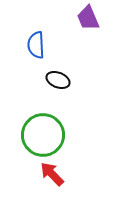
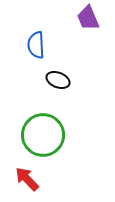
red arrow: moved 25 px left, 5 px down
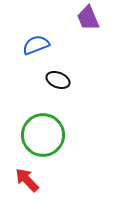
blue semicircle: rotated 72 degrees clockwise
red arrow: moved 1 px down
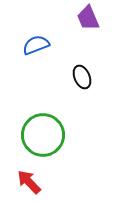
black ellipse: moved 24 px right, 3 px up; rotated 45 degrees clockwise
red arrow: moved 2 px right, 2 px down
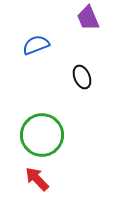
green circle: moved 1 px left
red arrow: moved 8 px right, 3 px up
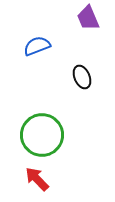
blue semicircle: moved 1 px right, 1 px down
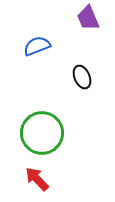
green circle: moved 2 px up
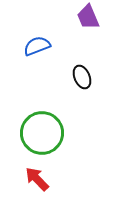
purple trapezoid: moved 1 px up
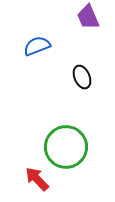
green circle: moved 24 px right, 14 px down
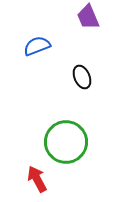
green circle: moved 5 px up
red arrow: rotated 16 degrees clockwise
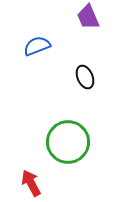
black ellipse: moved 3 px right
green circle: moved 2 px right
red arrow: moved 6 px left, 4 px down
